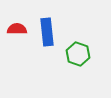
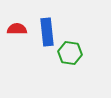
green hexagon: moved 8 px left, 1 px up; rotated 10 degrees counterclockwise
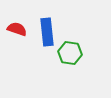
red semicircle: rotated 18 degrees clockwise
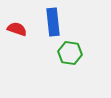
blue rectangle: moved 6 px right, 10 px up
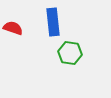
red semicircle: moved 4 px left, 1 px up
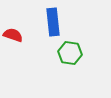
red semicircle: moved 7 px down
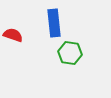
blue rectangle: moved 1 px right, 1 px down
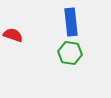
blue rectangle: moved 17 px right, 1 px up
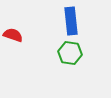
blue rectangle: moved 1 px up
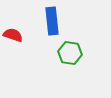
blue rectangle: moved 19 px left
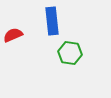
red semicircle: rotated 42 degrees counterclockwise
